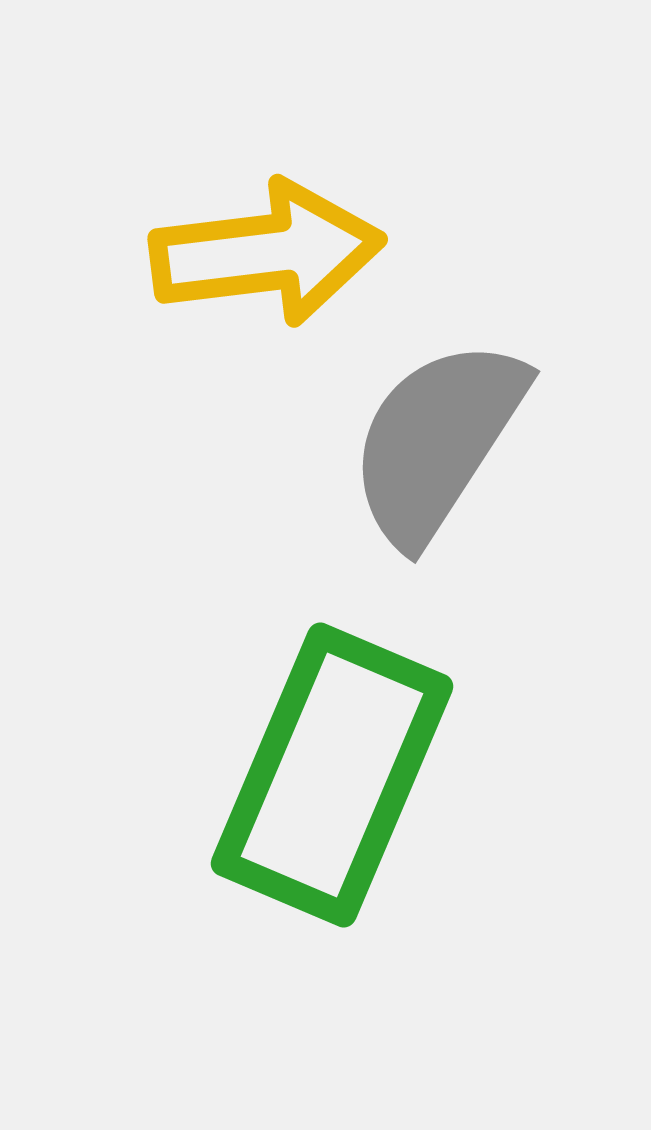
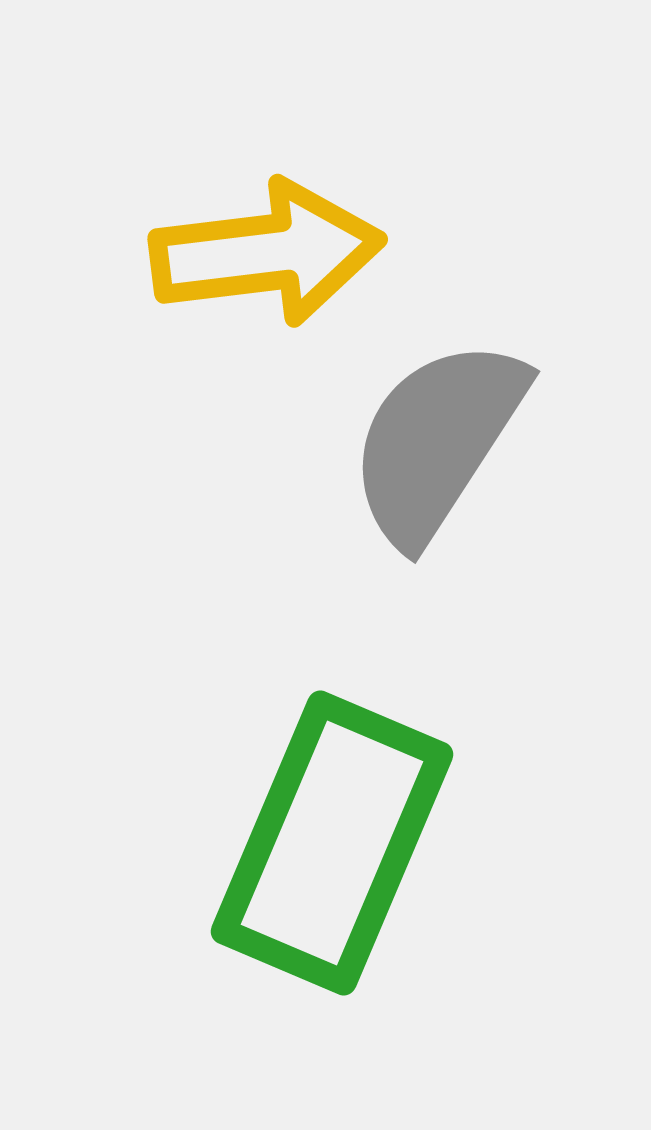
green rectangle: moved 68 px down
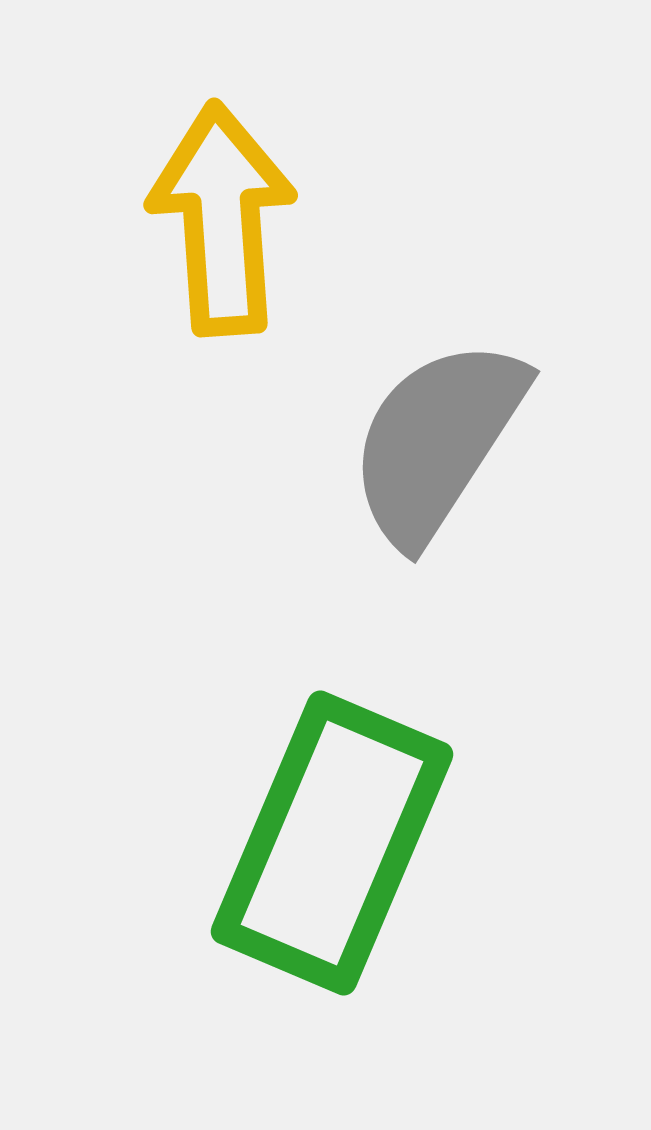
yellow arrow: moved 45 px left, 34 px up; rotated 87 degrees counterclockwise
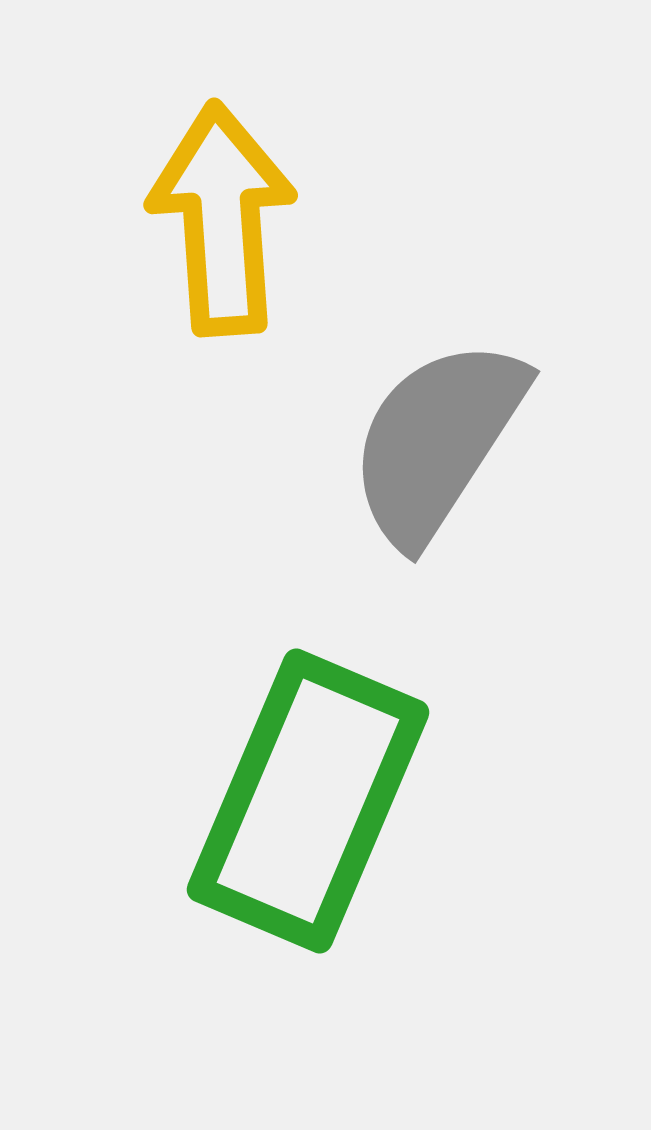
green rectangle: moved 24 px left, 42 px up
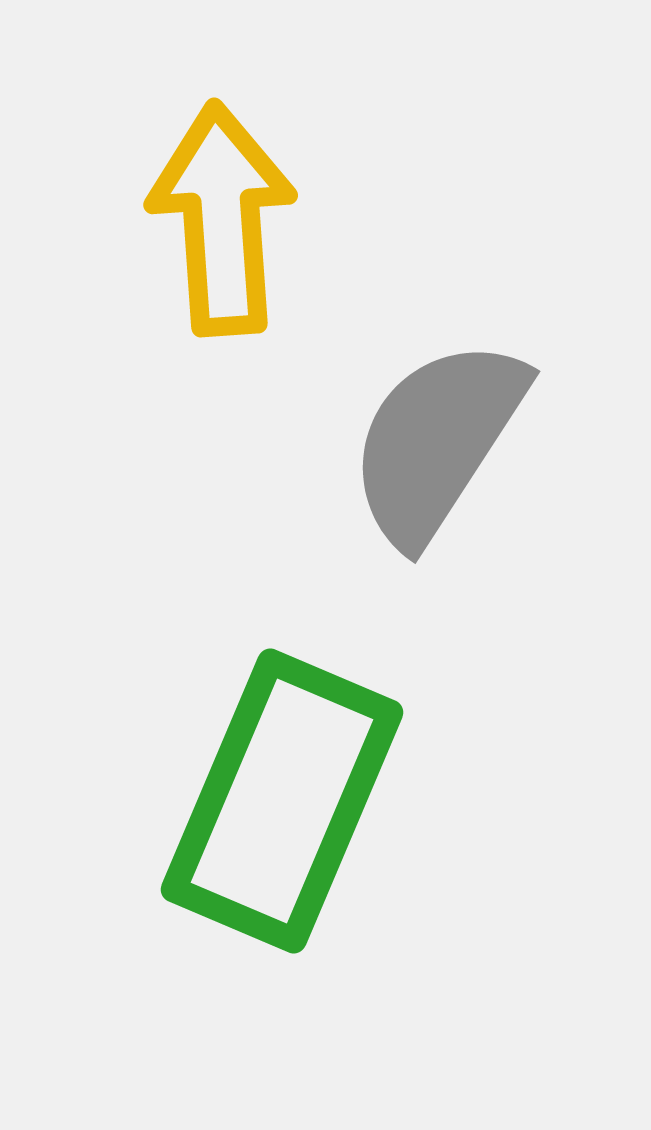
green rectangle: moved 26 px left
